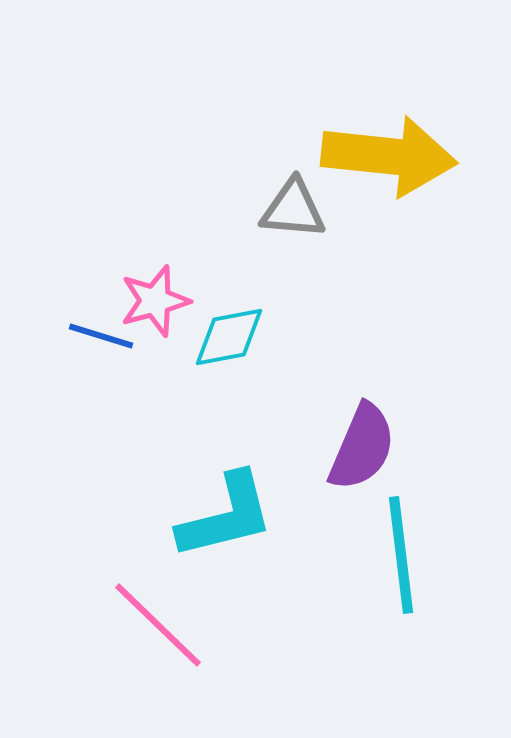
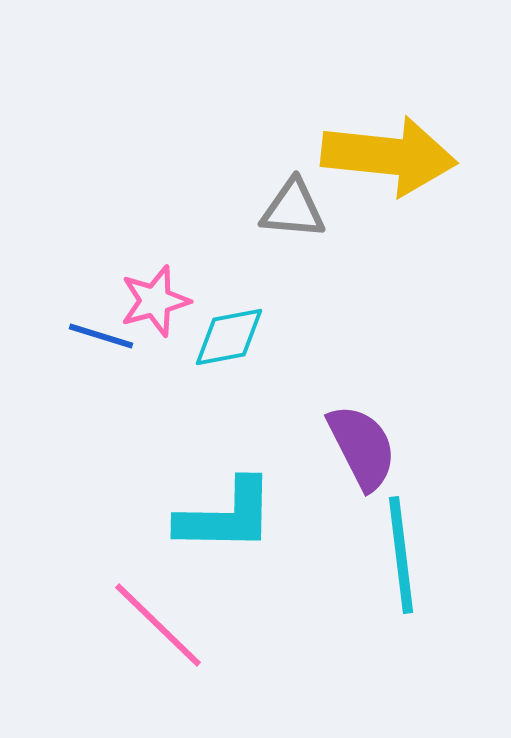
purple semicircle: rotated 50 degrees counterclockwise
cyan L-shape: rotated 15 degrees clockwise
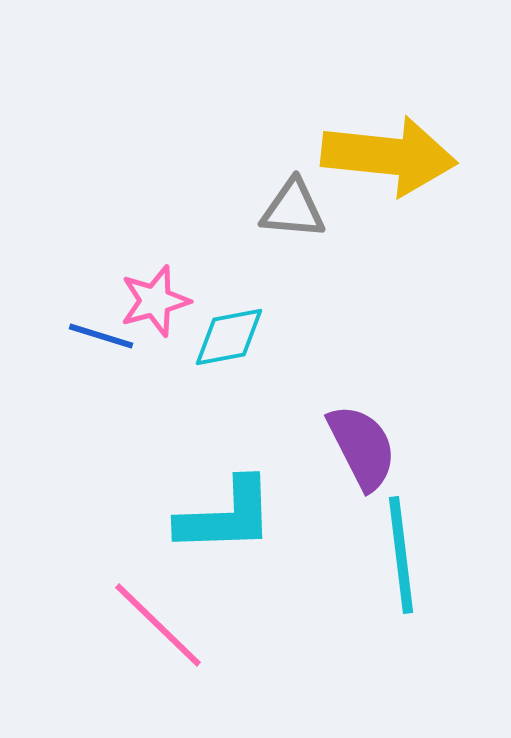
cyan L-shape: rotated 3 degrees counterclockwise
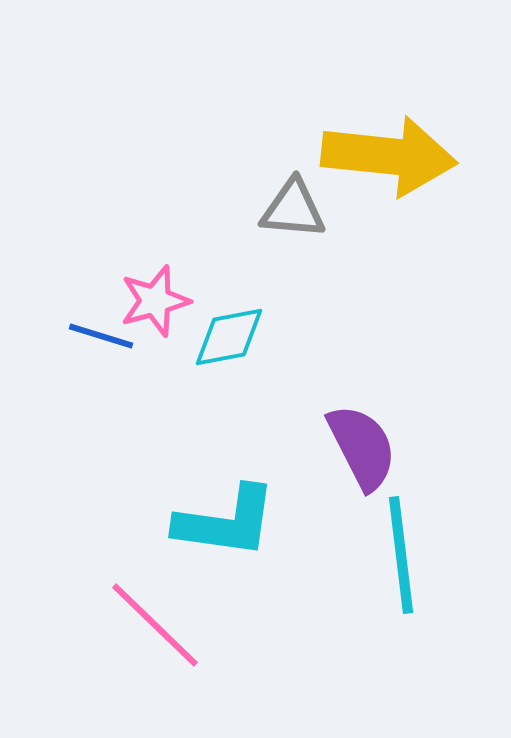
cyan L-shape: moved 6 px down; rotated 10 degrees clockwise
pink line: moved 3 px left
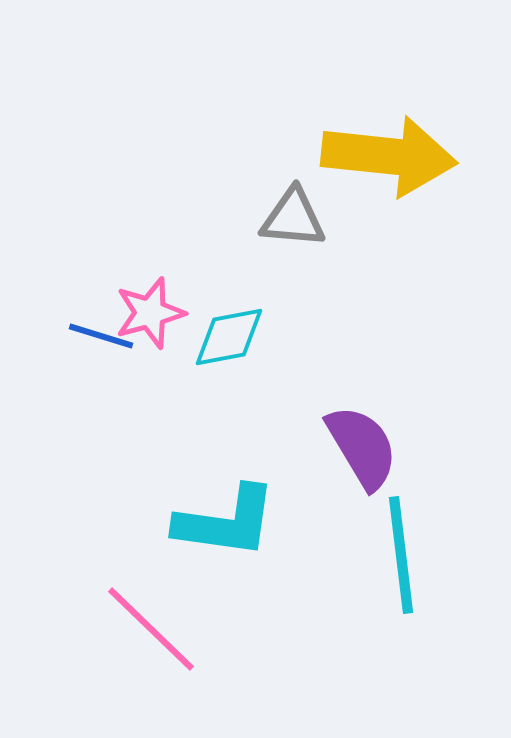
gray triangle: moved 9 px down
pink star: moved 5 px left, 12 px down
purple semicircle: rotated 4 degrees counterclockwise
pink line: moved 4 px left, 4 px down
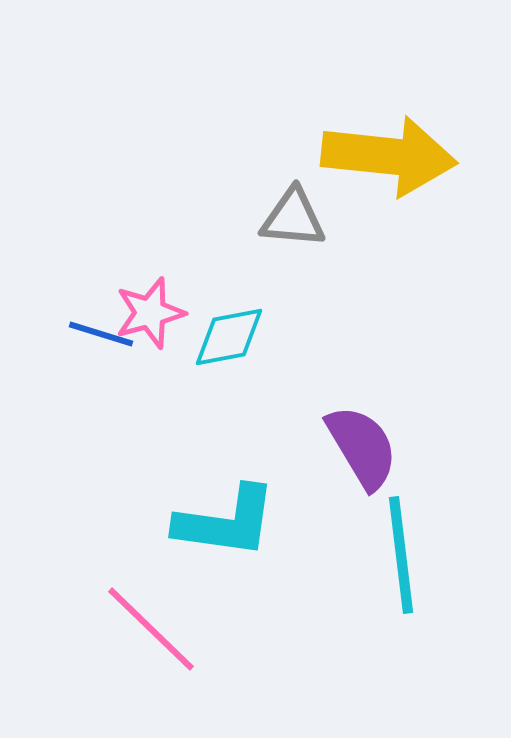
blue line: moved 2 px up
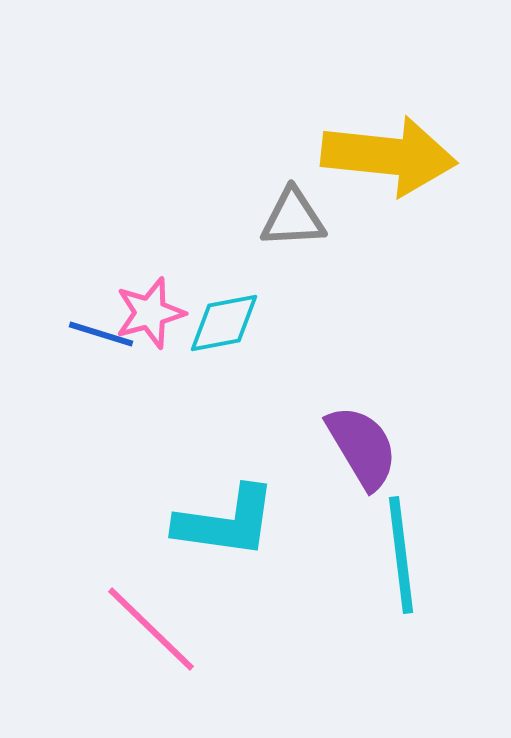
gray triangle: rotated 8 degrees counterclockwise
cyan diamond: moved 5 px left, 14 px up
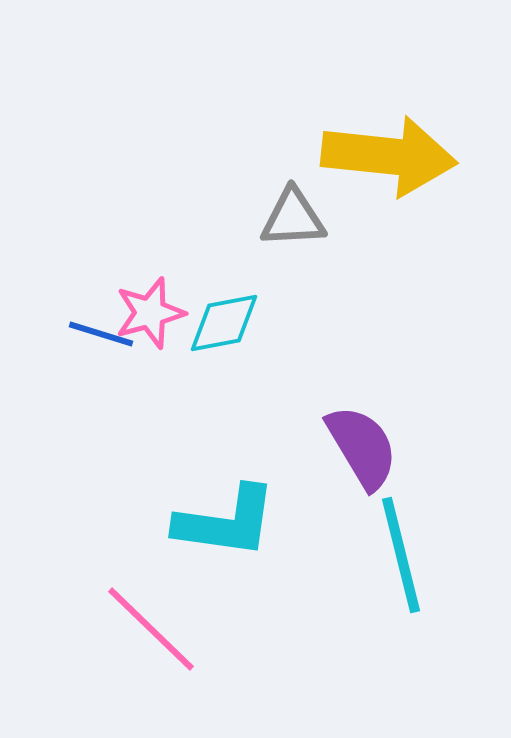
cyan line: rotated 7 degrees counterclockwise
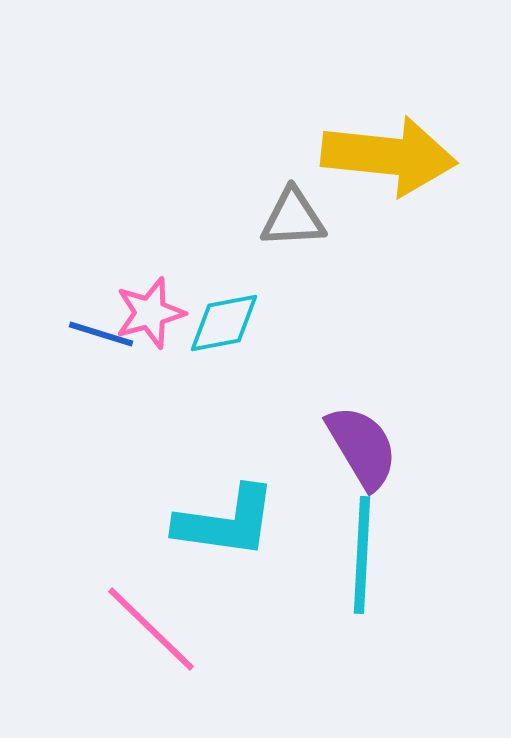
cyan line: moved 39 px left; rotated 17 degrees clockwise
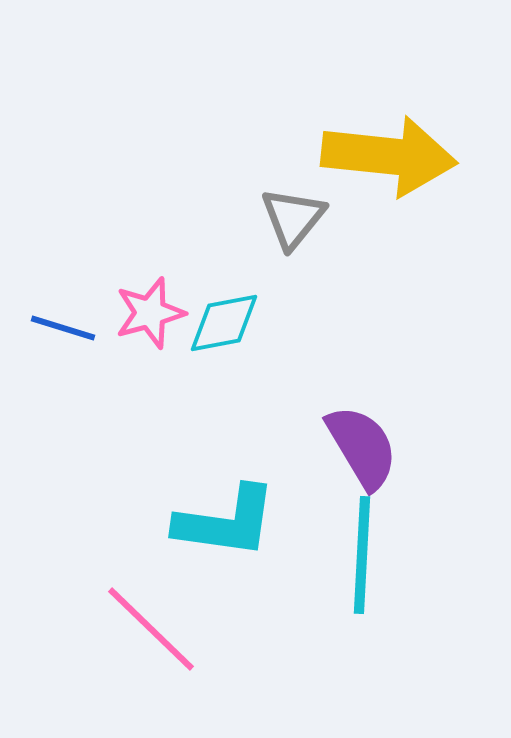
gray triangle: rotated 48 degrees counterclockwise
blue line: moved 38 px left, 6 px up
